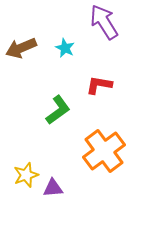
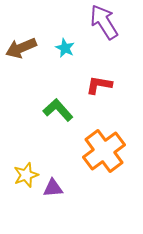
green L-shape: rotated 96 degrees counterclockwise
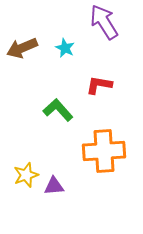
brown arrow: moved 1 px right
orange cross: rotated 33 degrees clockwise
purple triangle: moved 1 px right, 2 px up
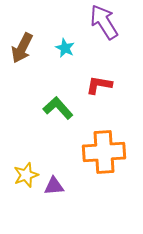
brown arrow: rotated 40 degrees counterclockwise
green L-shape: moved 2 px up
orange cross: moved 1 px down
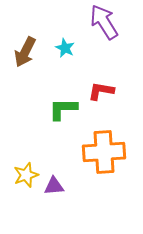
brown arrow: moved 3 px right, 4 px down
red L-shape: moved 2 px right, 6 px down
green L-shape: moved 5 px right, 1 px down; rotated 48 degrees counterclockwise
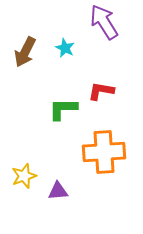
yellow star: moved 2 px left, 1 px down
purple triangle: moved 4 px right, 5 px down
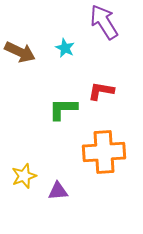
brown arrow: moved 5 px left; rotated 92 degrees counterclockwise
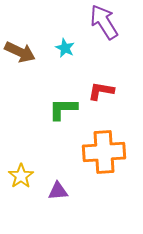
yellow star: moved 3 px left; rotated 15 degrees counterclockwise
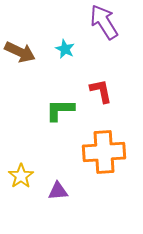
cyan star: moved 1 px down
red L-shape: rotated 68 degrees clockwise
green L-shape: moved 3 px left, 1 px down
